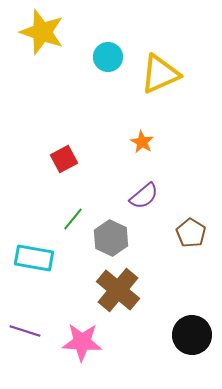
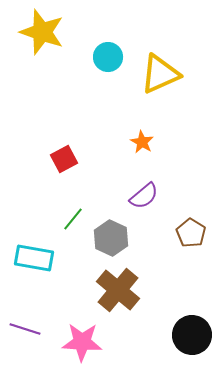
purple line: moved 2 px up
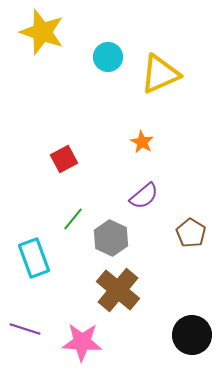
cyan rectangle: rotated 60 degrees clockwise
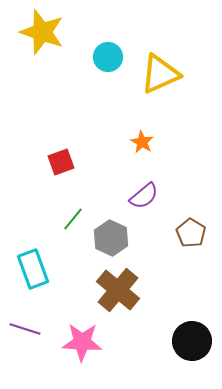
red square: moved 3 px left, 3 px down; rotated 8 degrees clockwise
cyan rectangle: moved 1 px left, 11 px down
black circle: moved 6 px down
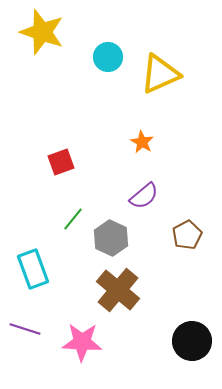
brown pentagon: moved 4 px left, 2 px down; rotated 12 degrees clockwise
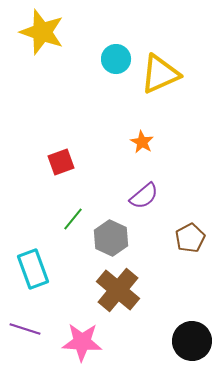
cyan circle: moved 8 px right, 2 px down
brown pentagon: moved 3 px right, 3 px down
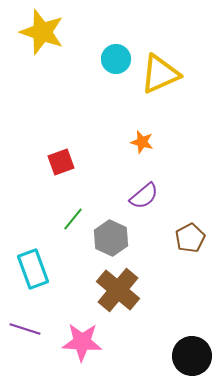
orange star: rotated 15 degrees counterclockwise
black circle: moved 15 px down
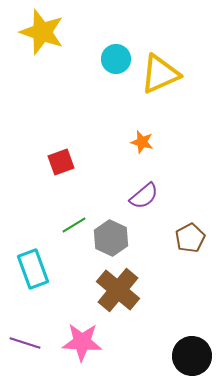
green line: moved 1 px right, 6 px down; rotated 20 degrees clockwise
purple line: moved 14 px down
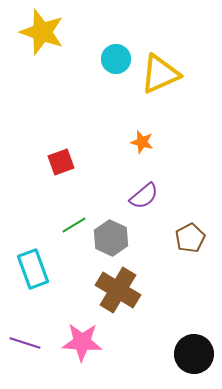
brown cross: rotated 9 degrees counterclockwise
black circle: moved 2 px right, 2 px up
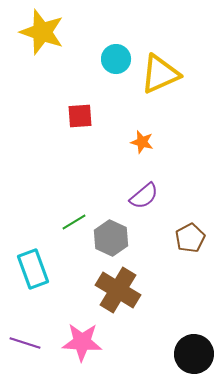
red square: moved 19 px right, 46 px up; rotated 16 degrees clockwise
green line: moved 3 px up
